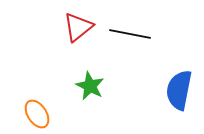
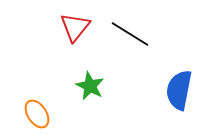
red triangle: moved 3 px left; rotated 12 degrees counterclockwise
black line: rotated 21 degrees clockwise
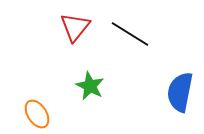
blue semicircle: moved 1 px right, 2 px down
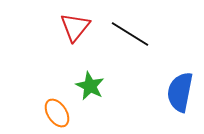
orange ellipse: moved 20 px right, 1 px up
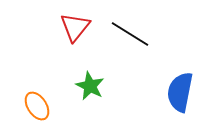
orange ellipse: moved 20 px left, 7 px up
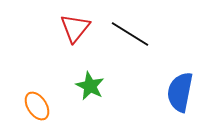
red triangle: moved 1 px down
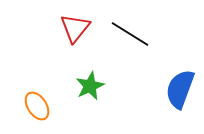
green star: rotated 20 degrees clockwise
blue semicircle: moved 3 px up; rotated 9 degrees clockwise
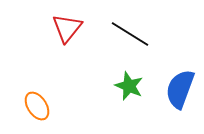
red triangle: moved 8 px left
green star: moved 39 px right; rotated 24 degrees counterclockwise
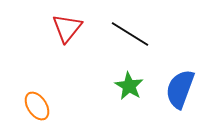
green star: rotated 8 degrees clockwise
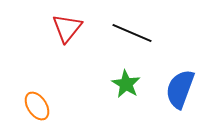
black line: moved 2 px right, 1 px up; rotated 9 degrees counterclockwise
green star: moved 3 px left, 2 px up
